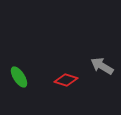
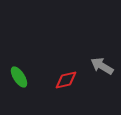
red diamond: rotated 30 degrees counterclockwise
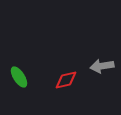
gray arrow: rotated 40 degrees counterclockwise
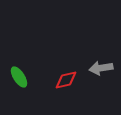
gray arrow: moved 1 px left, 2 px down
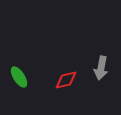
gray arrow: rotated 70 degrees counterclockwise
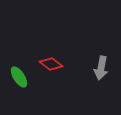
red diamond: moved 15 px left, 16 px up; rotated 50 degrees clockwise
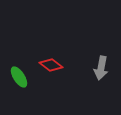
red diamond: moved 1 px down
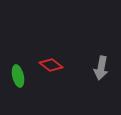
green ellipse: moved 1 px left, 1 px up; rotated 20 degrees clockwise
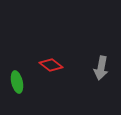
green ellipse: moved 1 px left, 6 px down
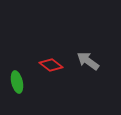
gray arrow: moved 13 px left, 7 px up; rotated 115 degrees clockwise
